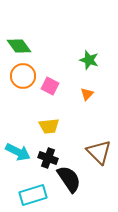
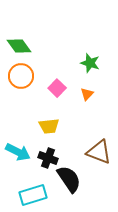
green star: moved 1 px right, 3 px down
orange circle: moved 2 px left
pink square: moved 7 px right, 2 px down; rotated 18 degrees clockwise
brown triangle: rotated 24 degrees counterclockwise
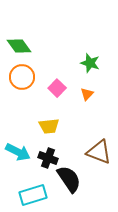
orange circle: moved 1 px right, 1 px down
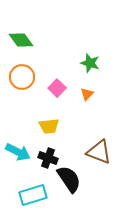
green diamond: moved 2 px right, 6 px up
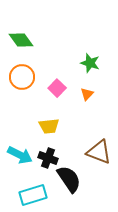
cyan arrow: moved 2 px right, 3 px down
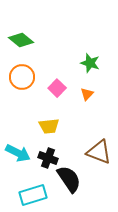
green diamond: rotated 15 degrees counterclockwise
cyan arrow: moved 2 px left, 2 px up
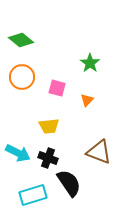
green star: rotated 18 degrees clockwise
pink square: rotated 30 degrees counterclockwise
orange triangle: moved 6 px down
black semicircle: moved 4 px down
